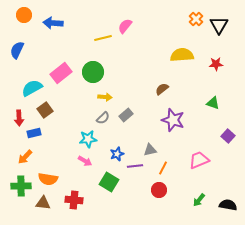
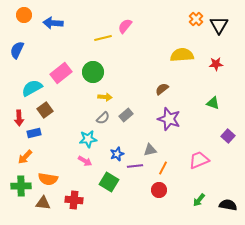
purple star: moved 4 px left, 1 px up
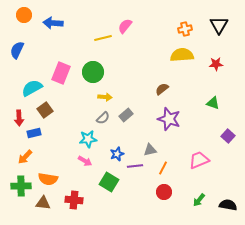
orange cross: moved 11 px left, 10 px down; rotated 32 degrees clockwise
pink rectangle: rotated 30 degrees counterclockwise
red circle: moved 5 px right, 2 px down
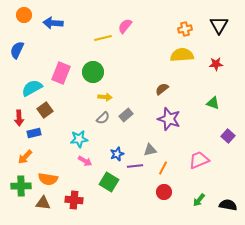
cyan star: moved 9 px left
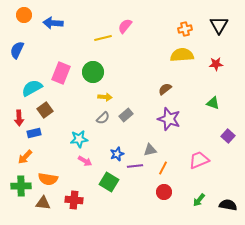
brown semicircle: moved 3 px right
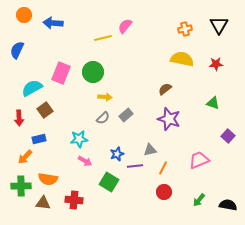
yellow semicircle: moved 4 px down; rotated 15 degrees clockwise
blue rectangle: moved 5 px right, 6 px down
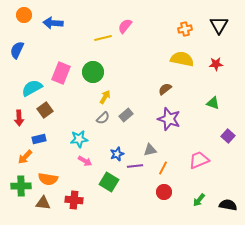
yellow arrow: rotated 64 degrees counterclockwise
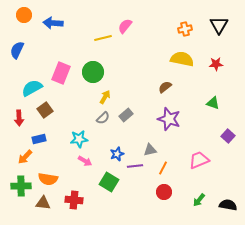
brown semicircle: moved 2 px up
